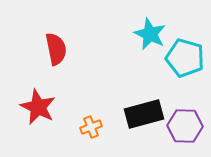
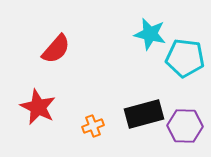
cyan star: rotated 12 degrees counterclockwise
red semicircle: rotated 52 degrees clockwise
cyan pentagon: rotated 9 degrees counterclockwise
orange cross: moved 2 px right, 1 px up
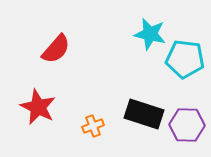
cyan pentagon: moved 1 px down
black rectangle: rotated 33 degrees clockwise
purple hexagon: moved 2 px right, 1 px up
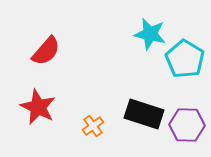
red semicircle: moved 10 px left, 2 px down
cyan pentagon: rotated 24 degrees clockwise
orange cross: rotated 15 degrees counterclockwise
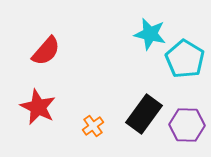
black rectangle: rotated 72 degrees counterclockwise
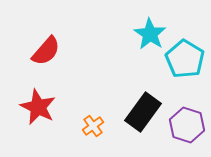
cyan star: rotated 20 degrees clockwise
black rectangle: moved 1 px left, 2 px up
purple hexagon: rotated 16 degrees clockwise
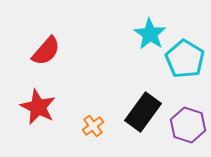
purple hexagon: moved 1 px right
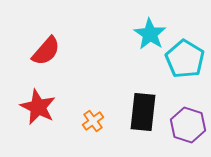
black rectangle: rotated 30 degrees counterclockwise
orange cross: moved 5 px up
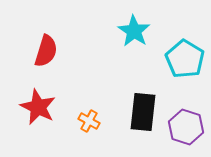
cyan star: moved 16 px left, 3 px up
red semicircle: rotated 24 degrees counterclockwise
orange cross: moved 4 px left; rotated 25 degrees counterclockwise
purple hexagon: moved 2 px left, 2 px down
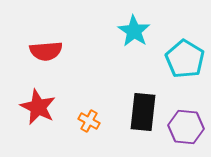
red semicircle: rotated 68 degrees clockwise
purple hexagon: rotated 12 degrees counterclockwise
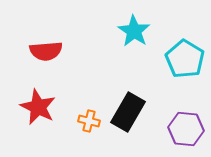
black rectangle: moved 15 px left; rotated 24 degrees clockwise
orange cross: rotated 15 degrees counterclockwise
purple hexagon: moved 2 px down
